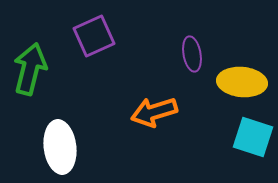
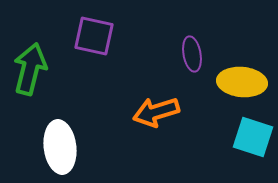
purple square: rotated 36 degrees clockwise
orange arrow: moved 2 px right
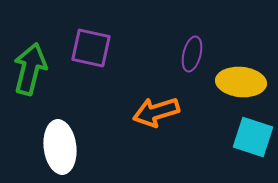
purple square: moved 3 px left, 12 px down
purple ellipse: rotated 24 degrees clockwise
yellow ellipse: moved 1 px left
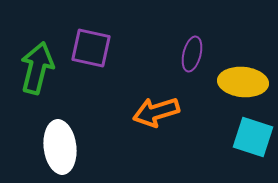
green arrow: moved 7 px right, 1 px up
yellow ellipse: moved 2 px right
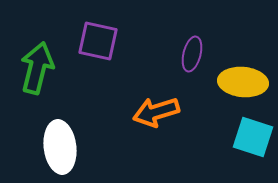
purple square: moved 7 px right, 7 px up
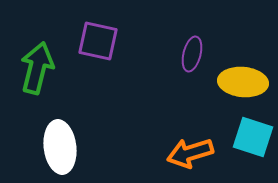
orange arrow: moved 34 px right, 41 px down
